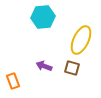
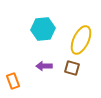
cyan hexagon: moved 12 px down
purple arrow: rotated 21 degrees counterclockwise
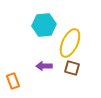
cyan hexagon: moved 1 px right, 4 px up
yellow ellipse: moved 11 px left, 3 px down
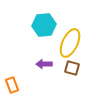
purple arrow: moved 2 px up
orange rectangle: moved 1 px left, 4 px down
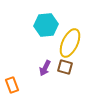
cyan hexagon: moved 2 px right
purple arrow: moved 1 px right, 4 px down; rotated 63 degrees counterclockwise
brown square: moved 7 px left, 1 px up
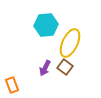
brown square: rotated 21 degrees clockwise
